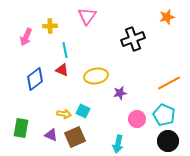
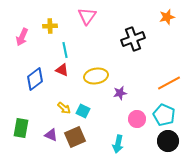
pink arrow: moved 4 px left
yellow arrow: moved 6 px up; rotated 32 degrees clockwise
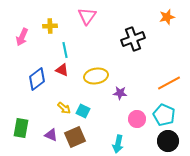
blue diamond: moved 2 px right
purple star: rotated 16 degrees clockwise
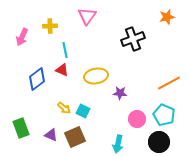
green rectangle: rotated 30 degrees counterclockwise
black circle: moved 9 px left, 1 px down
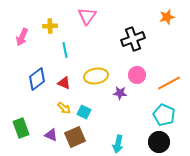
red triangle: moved 2 px right, 13 px down
cyan square: moved 1 px right, 1 px down
pink circle: moved 44 px up
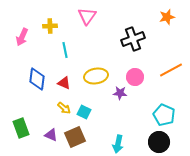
pink circle: moved 2 px left, 2 px down
blue diamond: rotated 45 degrees counterclockwise
orange line: moved 2 px right, 13 px up
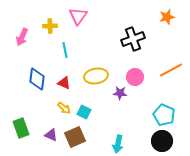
pink triangle: moved 9 px left
black circle: moved 3 px right, 1 px up
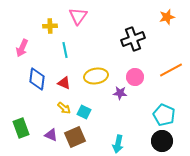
pink arrow: moved 11 px down
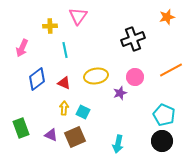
blue diamond: rotated 45 degrees clockwise
purple star: rotated 24 degrees counterclockwise
yellow arrow: rotated 128 degrees counterclockwise
cyan square: moved 1 px left
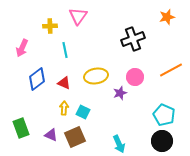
cyan arrow: moved 1 px right; rotated 36 degrees counterclockwise
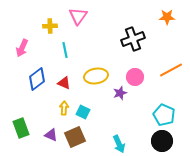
orange star: rotated 14 degrees clockwise
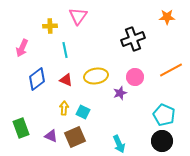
red triangle: moved 2 px right, 3 px up
purple triangle: moved 1 px down
